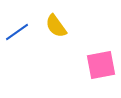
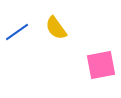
yellow semicircle: moved 2 px down
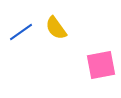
blue line: moved 4 px right
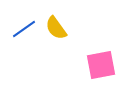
blue line: moved 3 px right, 3 px up
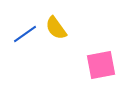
blue line: moved 1 px right, 5 px down
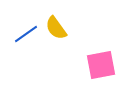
blue line: moved 1 px right
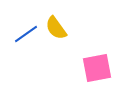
pink square: moved 4 px left, 3 px down
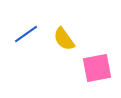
yellow semicircle: moved 8 px right, 11 px down
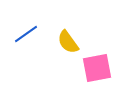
yellow semicircle: moved 4 px right, 3 px down
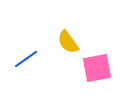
blue line: moved 25 px down
